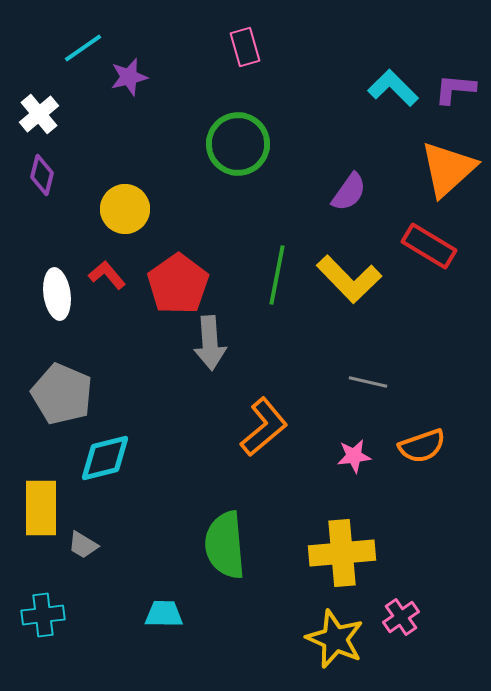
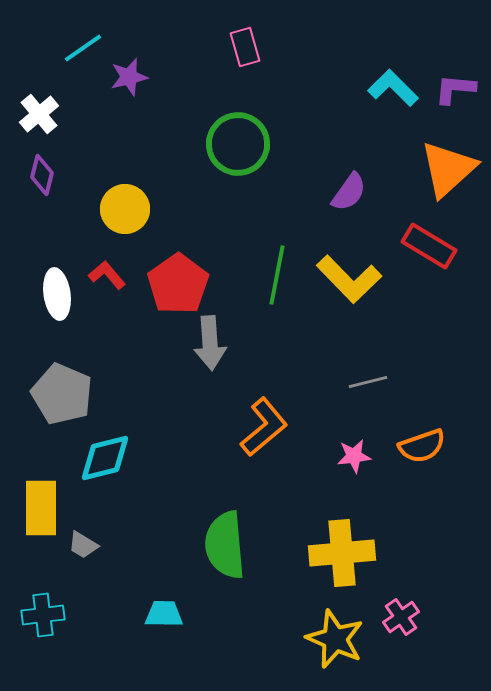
gray line: rotated 27 degrees counterclockwise
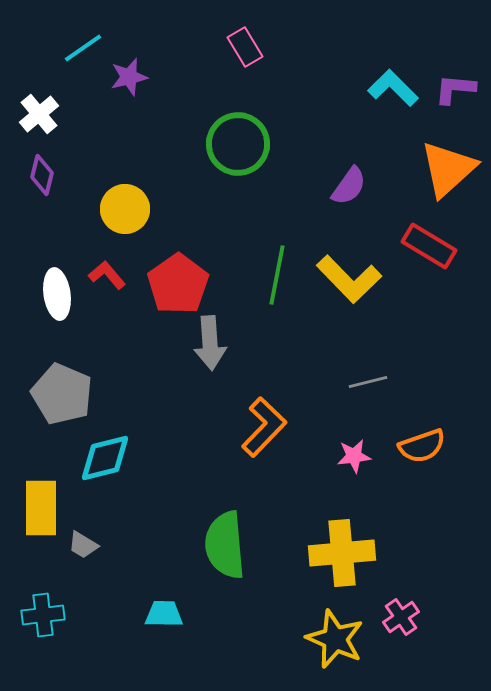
pink rectangle: rotated 15 degrees counterclockwise
purple semicircle: moved 6 px up
orange L-shape: rotated 6 degrees counterclockwise
